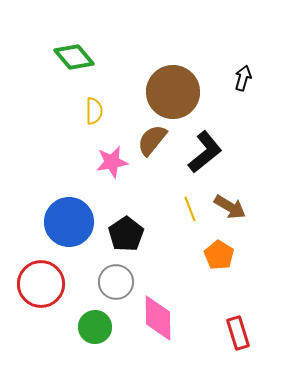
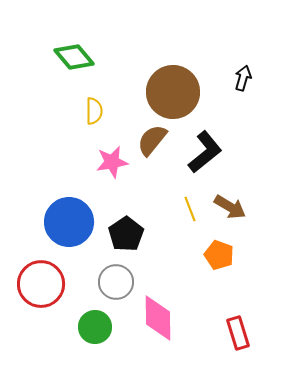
orange pentagon: rotated 12 degrees counterclockwise
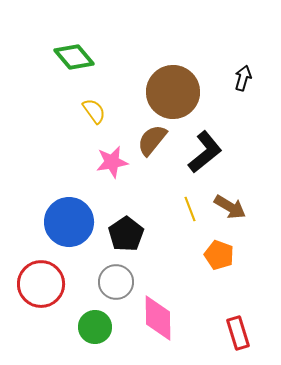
yellow semicircle: rotated 36 degrees counterclockwise
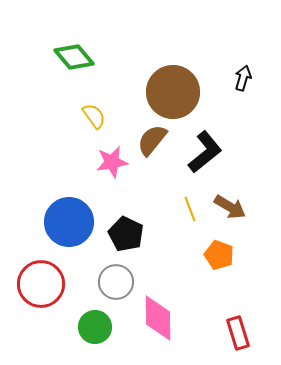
yellow semicircle: moved 5 px down
black pentagon: rotated 12 degrees counterclockwise
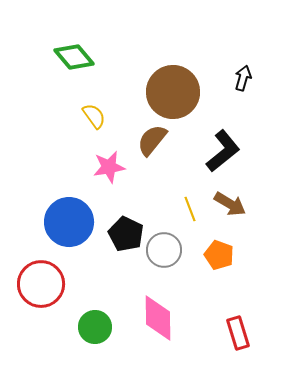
black L-shape: moved 18 px right, 1 px up
pink star: moved 3 px left, 5 px down
brown arrow: moved 3 px up
gray circle: moved 48 px right, 32 px up
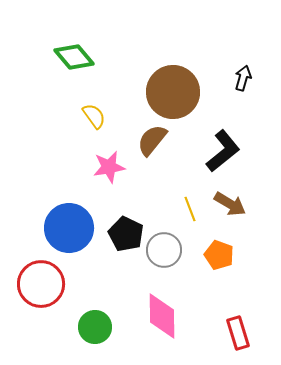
blue circle: moved 6 px down
pink diamond: moved 4 px right, 2 px up
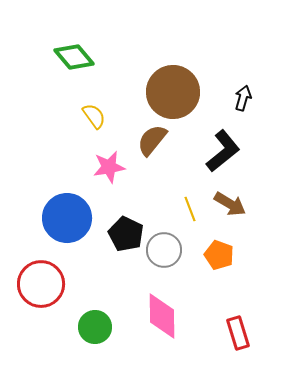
black arrow: moved 20 px down
blue circle: moved 2 px left, 10 px up
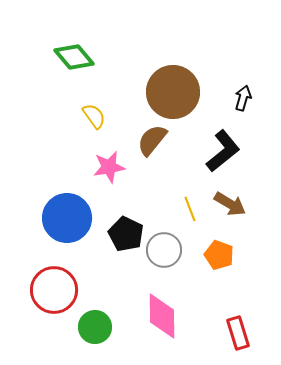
red circle: moved 13 px right, 6 px down
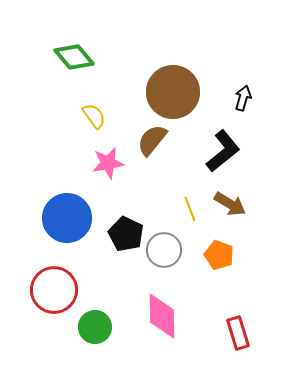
pink star: moved 1 px left, 4 px up
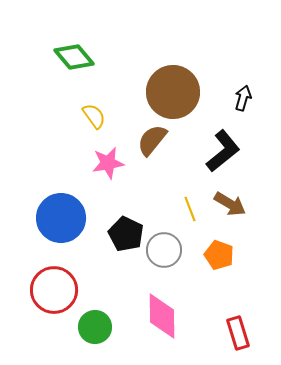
blue circle: moved 6 px left
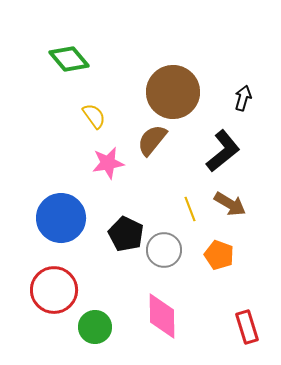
green diamond: moved 5 px left, 2 px down
red rectangle: moved 9 px right, 6 px up
